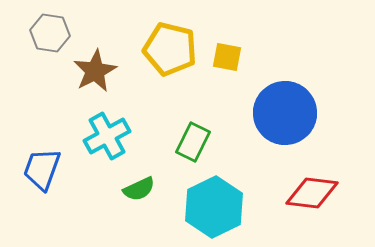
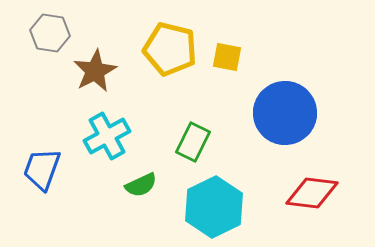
green semicircle: moved 2 px right, 4 px up
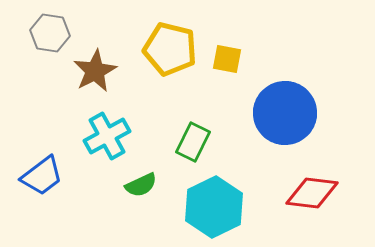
yellow square: moved 2 px down
blue trapezoid: moved 7 px down; rotated 147 degrees counterclockwise
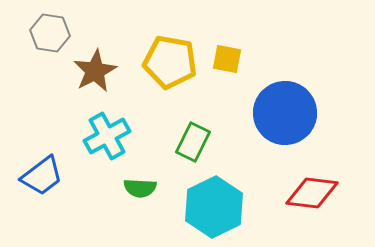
yellow pentagon: moved 13 px down; rotated 4 degrees counterclockwise
green semicircle: moved 1 px left, 3 px down; rotated 28 degrees clockwise
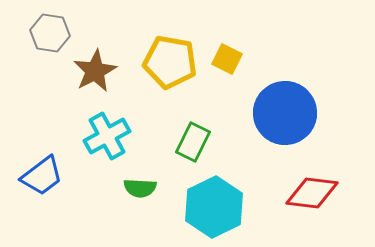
yellow square: rotated 16 degrees clockwise
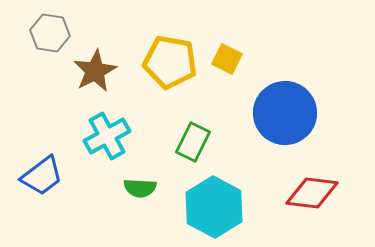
cyan hexagon: rotated 6 degrees counterclockwise
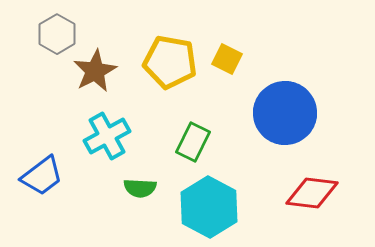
gray hexagon: moved 7 px right, 1 px down; rotated 21 degrees clockwise
cyan hexagon: moved 5 px left
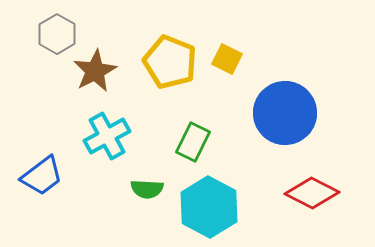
yellow pentagon: rotated 12 degrees clockwise
green semicircle: moved 7 px right, 1 px down
red diamond: rotated 20 degrees clockwise
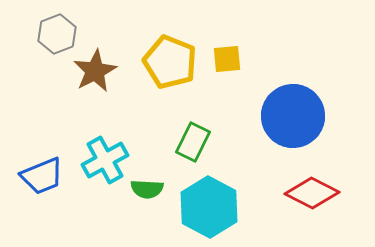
gray hexagon: rotated 9 degrees clockwise
yellow square: rotated 32 degrees counterclockwise
blue circle: moved 8 px right, 3 px down
cyan cross: moved 2 px left, 24 px down
blue trapezoid: rotated 15 degrees clockwise
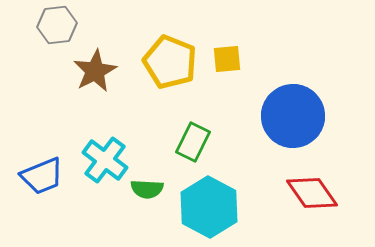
gray hexagon: moved 9 px up; rotated 15 degrees clockwise
cyan cross: rotated 24 degrees counterclockwise
red diamond: rotated 28 degrees clockwise
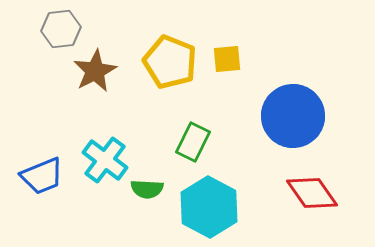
gray hexagon: moved 4 px right, 4 px down
